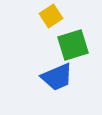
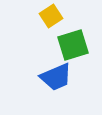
blue trapezoid: moved 1 px left
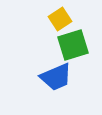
yellow square: moved 9 px right, 3 px down
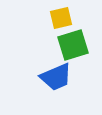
yellow square: moved 1 px right, 1 px up; rotated 20 degrees clockwise
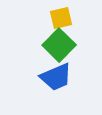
green square: moved 14 px left; rotated 28 degrees counterclockwise
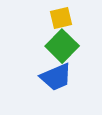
green square: moved 3 px right, 1 px down
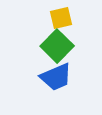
green square: moved 5 px left
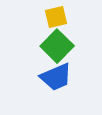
yellow square: moved 5 px left, 1 px up
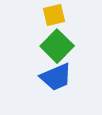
yellow square: moved 2 px left, 2 px up
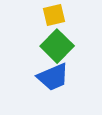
blue trapezoid: moved 3 px left
